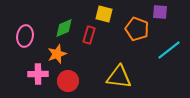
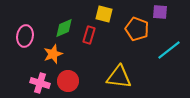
orange star: moved 4 px left
pink cross: moved 2 px right, 9 px down; rotated 18 degrees clockwise
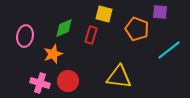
red rectangle: moved 2 px right
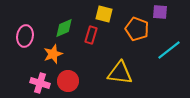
yellow triangle: moved 1 px right, 4 px up
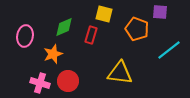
green diamond: moved 1 px up
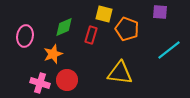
orange pentagon: moved 10 px left
red circle: moved 1 px left, 1 px up
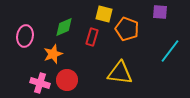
red rectangle: moved 1 px right, 2 px down
cyan line: moved 1 px right, 1 px down; rotated 15 degrees counterclockwise
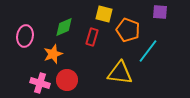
orange pentagon: moved 1 px right, 1 px down
cyan line: moved 22 px left
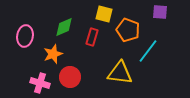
red circle: moved 3 px right, 3 px up
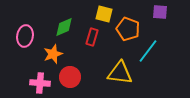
orange pentagon: moved 1 px up
pink cross: rotated 12 degrees counterclockwise
